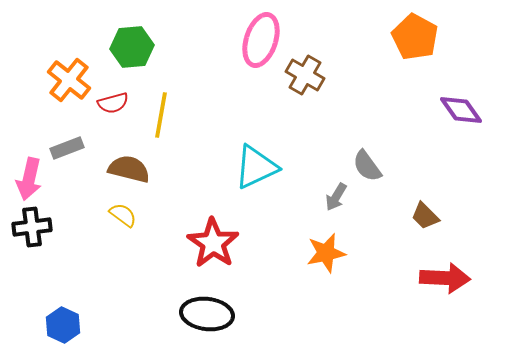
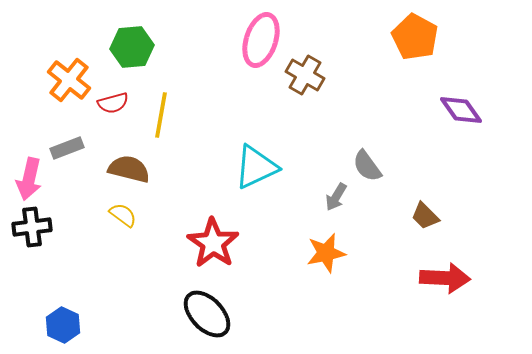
black ellipse: rotated 39 degrees clockwise
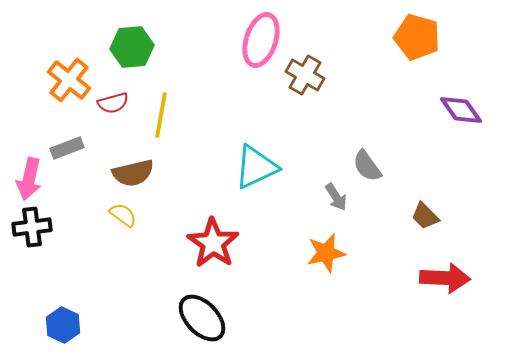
orange pentagon: moved 2 px right; rotated 12 degrees counterclockwise
brown semicircle: moved 4 px right, 4 px down; rotated 153 degrees clockwise
gray arrow: rotated 64 degrees counterclockwise
black ellipse: moved 5 px left, 4 px down
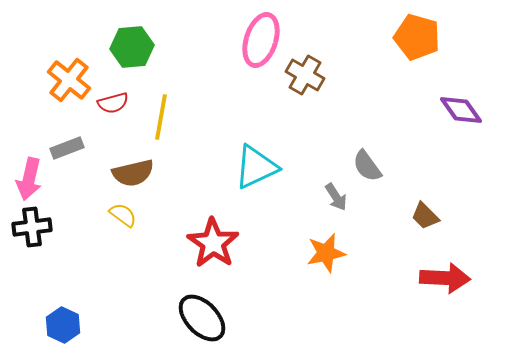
yellow line: moved 2 px down
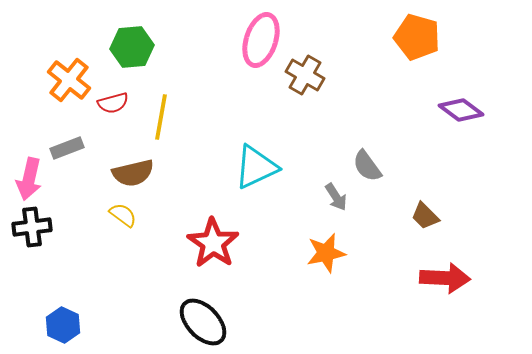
purple diamond: rotated 18 degrees counterclockwise
black ellipse: moved 1 px right, 4 px down
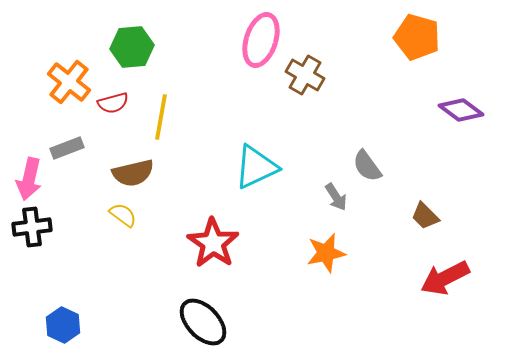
orange cross: moved 2 px down
red arrow: rotated 150 degrees clockwise
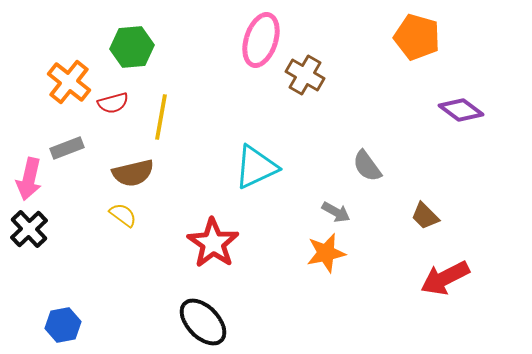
gray arrow: moved 15 px down; rotated 28 degrees counterclockwise
black cross: moved 3 px left, 2 px down; rotated 36 degrees counterclockwise
blue hexagon: rotated 24 degrees clockwise
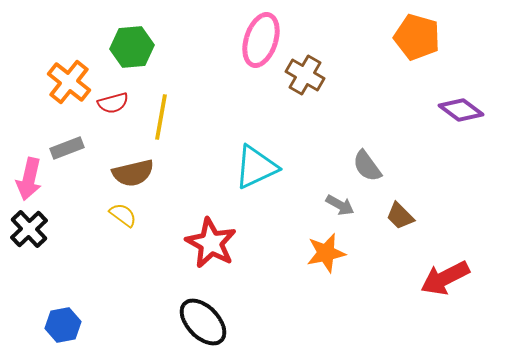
gray arrow: moved 4 px right, 7 px up
brown trapezoid: moved 25 px left
red star: moved 2 px left; rotated 6 degrees counterclockwise
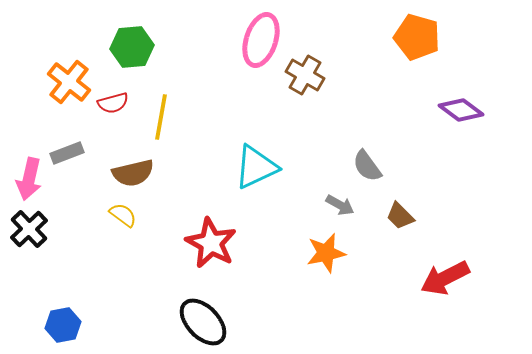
gray rectangle: moved 5 px down
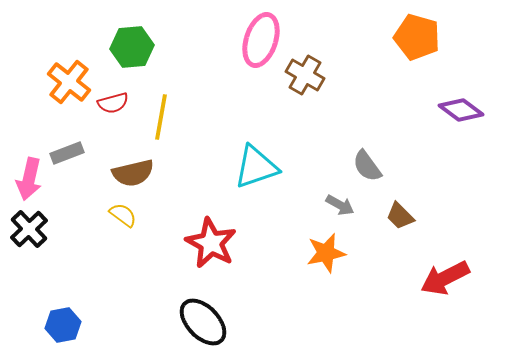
cyan triangle: rotated 6 degrees clockwise
